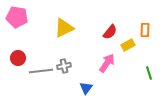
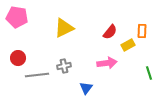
orange rectangle: moved 3 px left, 1 px down
pink arrow: rotated 48 degrees clockwise
gray line: moved 4 px left, 4 px down
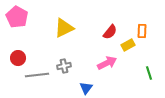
pink pentagon: rotated 20 degrees clockwise
pink arrow: rotated 18 degrees counterclockwise
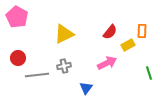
yellow triangle: moved 6 px down
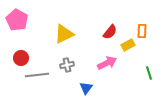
pink pentagon: moved 3 px down
red circle: moved 3 px right
gray cross: moved 3 px right, 1 px up
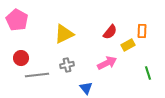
green line: moved 1 px left
blue triangle: rotated 16 degrees counterclockwise
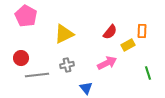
pink pentagon: moved 9 px right, 4 px up
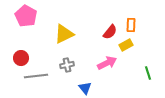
orange rectangle: moved 11 px left, 6 px up
yellow rectangle: moved 2 px left
gray line: moved 1 px left, 1 px down
blue triangle: moved 1 px left
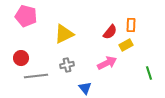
pink pentagon: rotated 15 degrees counterclockwise
green line: moved 1 px right
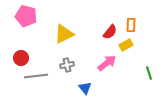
pink arrow: rotated 12 degrees counterclockwise
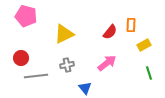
yellow rectangle: moved 18 px right
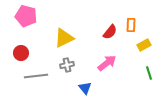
yellow triangle: moved 4 px down
red circle: moved 5 px up
